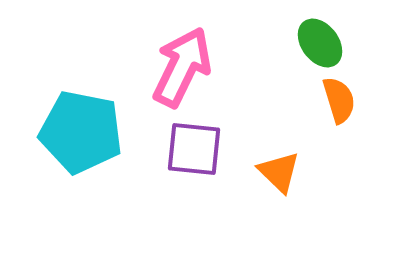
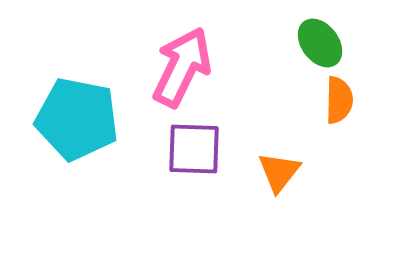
orange semicircle: rotated 18 degrees clockwise
cyan pentagon: moved 4 px left, 13 px up
purple square: rotated 4 degrees counterclockwise
orange triangle: rotated 24 degrees clockwise
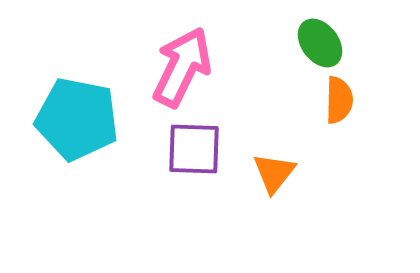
orange triangle: moved 5 px left, 1 px down
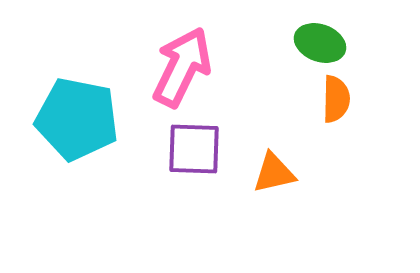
green ellipse: rotated 33 degrees counterclockwise
orange semicircle: moved 3 px left, 1 px up
orange triangle: rotated 39 degrees clockwise
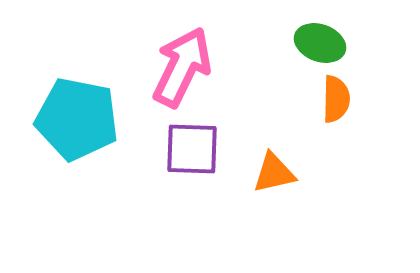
purple square: moved 2 px left
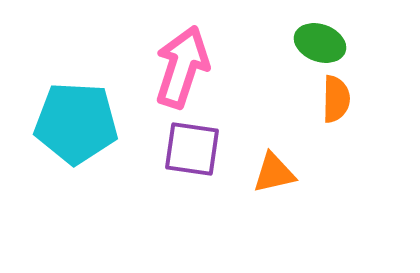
pink arrow: rotated 8 degrees counterclockwise
cyan pentagon: moved 1 px left, 4 px down; rotated 8 degrees counterclockwise
purple square: rotated 6 degrees clockwise
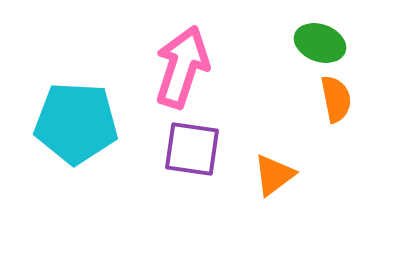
orange semicircle: rotated 12 degrees counterclockwise
orange triangle: moved 2 px down; rotated 24 degrees counterclockwise
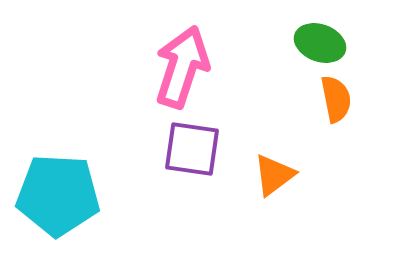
cyan pentagon: moved 18 px left, 72 px down
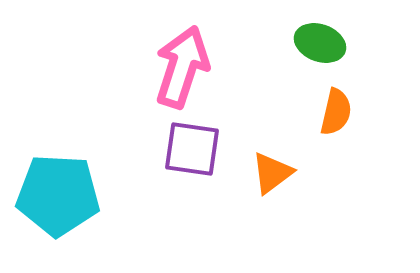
orange semicircle: moved 13 px down; rotated 24 degrees clockwise
orange triangle: moved 2 px left, 2 px up
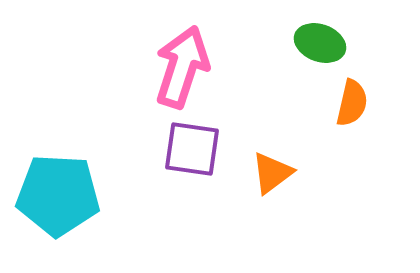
orange semicircle: moved 16 px right, 9 px up
